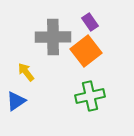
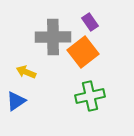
orange square: moved 3 px left, 1 px down
yellow arrow: rotated 30 degrees counterclockwise
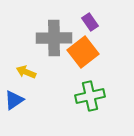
gray cross: moved 1 px right, 1 px down
blue triangle: moved 2 px left, 1 px up
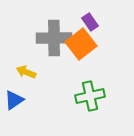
orange square: moved 2 px left, 8 px up
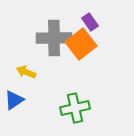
green cross: moved 15 px left, 12 px down
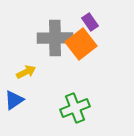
gray cross: moved 1 px right
yellow arrow: rotated 132 degrees clockwise
green cross: rotated 8 degrees counterclockwise
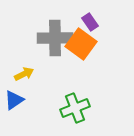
orange square: rotated 16 degrees counterclockwise
yellow arrow: moved 2 px left, 2 px down
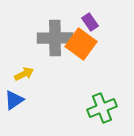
green cross: moved 27 px right
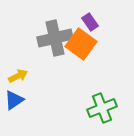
gray cross: rotated 12 degrees counterclockwise
yellow arrow: moved 6 px left, 2 px down
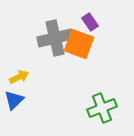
orange square: moved 2 px left; rotated 16 degrees counterclockwise
yellow arrow: moved 1 px right, 1 px down
blue triangle: rotated 10 degrees counterclockwise
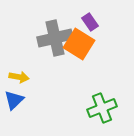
orange square: rotated 12 degrees clockwise
yellow arrow: rotated 36 degrees clockwise
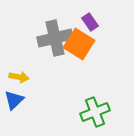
green cross: moved 7 px left, 4 px down
